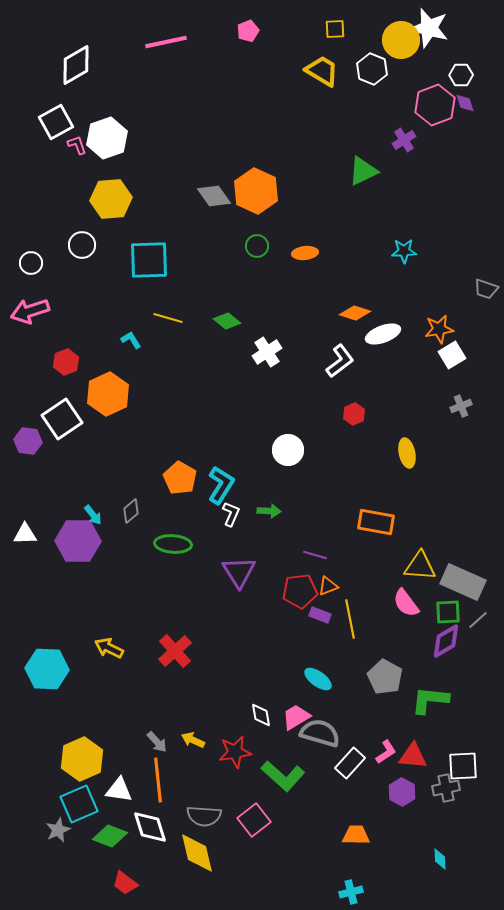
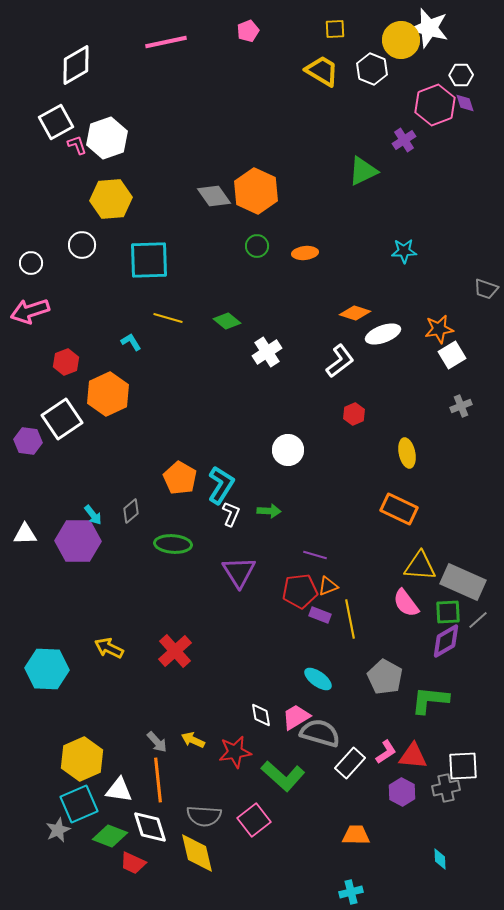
cyan L-shape at (131, 340): moved 2 px down
orange rectangle at (376, 522): moved 23 px right, 13 px up; rotated 15 degrees clockwise
red trapezoid at (125, 883): moved 8 px right, 20 px up; rotated 12 degrees counterclockwise
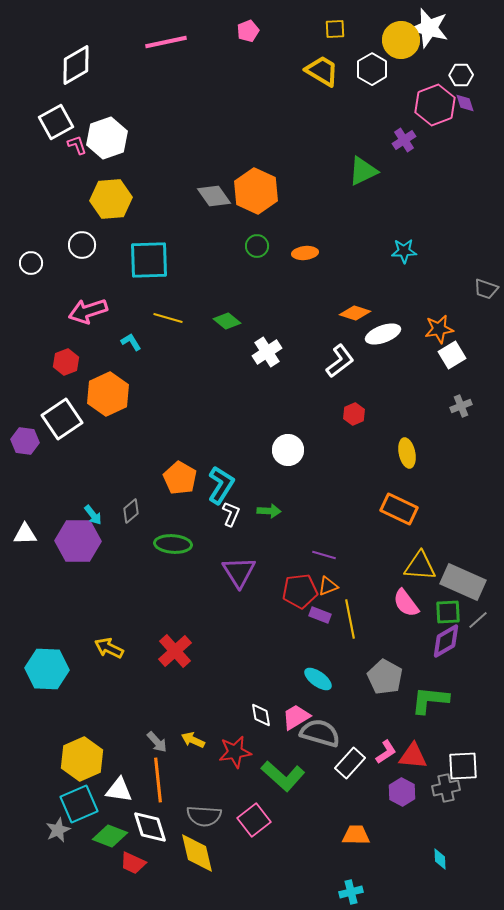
white hexagon at (372, 69): rotated 8 degrees clockwise
pink arrow at (30, 311): moved 58 px right
purple hexagon at (28, 441): moved 3 px left
purple line at (315, 555): moved 9 px right
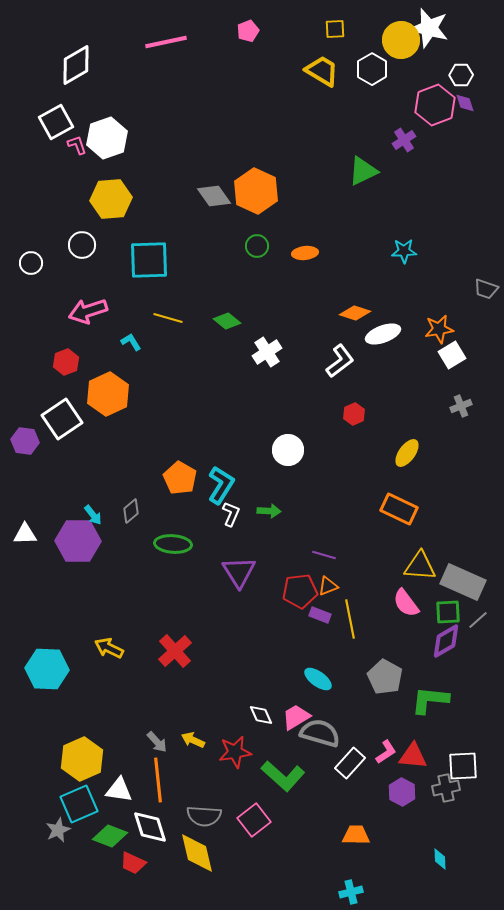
yellow ellipse at (407, 453): rotated 48 degrees clockwise
white diamond at (261, 715): rotated 15 degrees counterclockwise
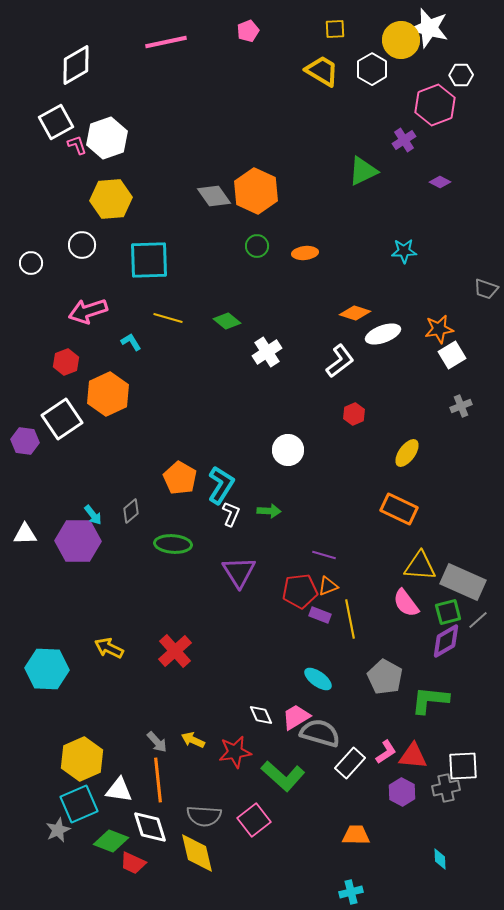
purple diamond at (465, 103): moved 25 px left, 79 px down; rotated 45 degrees counterclockwise
green square at (448, 612): rotated 12 degrees counterclockwise
green diamond at (110, 836): moved 1 px right, 5 px down
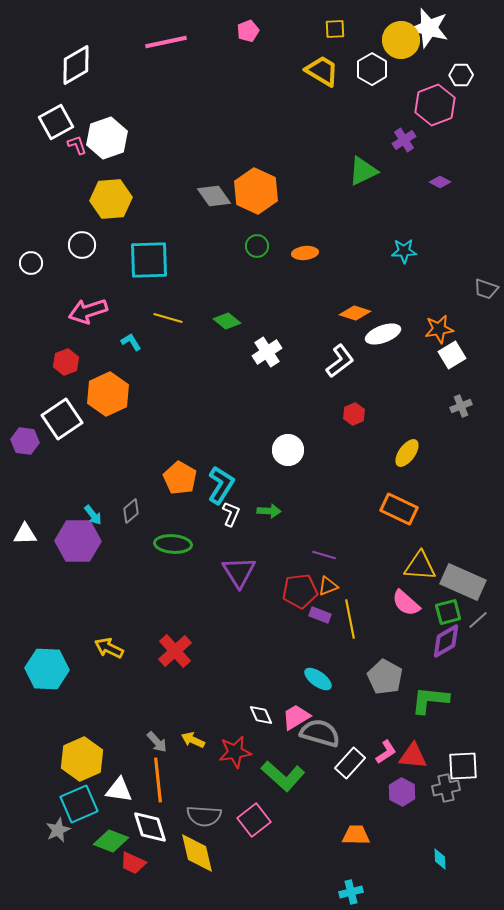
pink semicircle at (406, 603): rotated 12 degrees counterclockwise
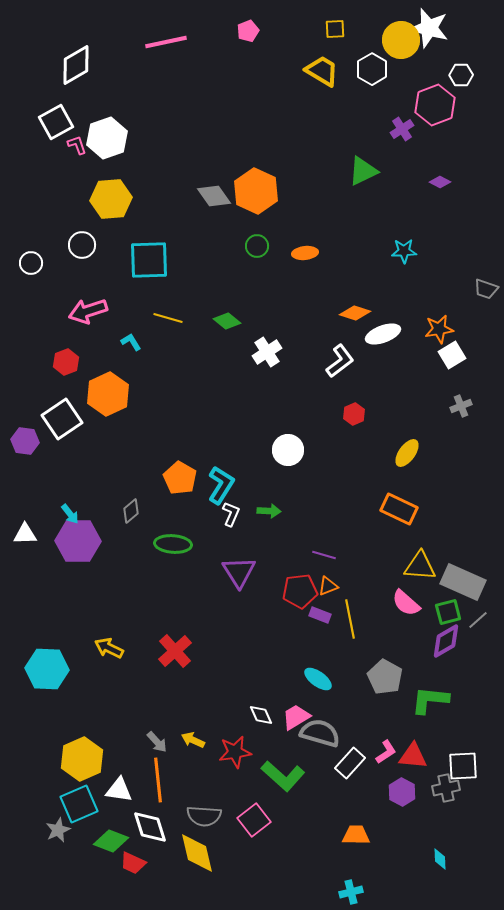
purple cross at (404, 140): moved 2 px left, 11 px up
cyan arrow at (93, 515): moved 23 px left, 1 px up
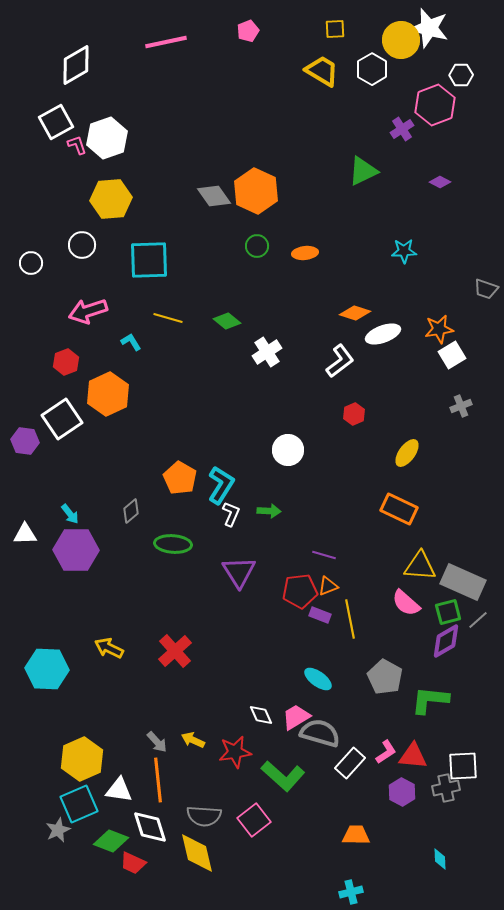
purple hexagon at (78, 541): moved 2 px left, 9 px down
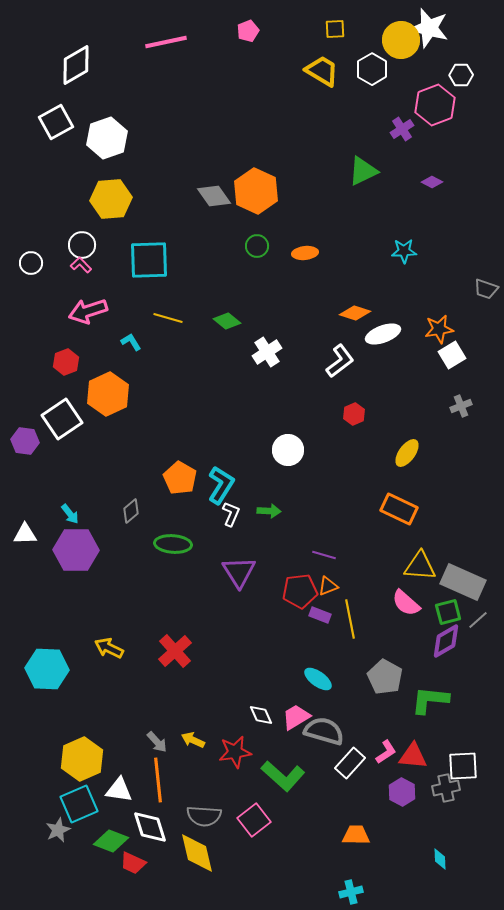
pink L-shape at (77, 145): moved 4 px right, 120 px down; rotated 25 degrees counterclockwise
purple diamond at (440, 182): moved 8 px left
gray semicircle at (320, 733): moved 4 px right, 2 px up
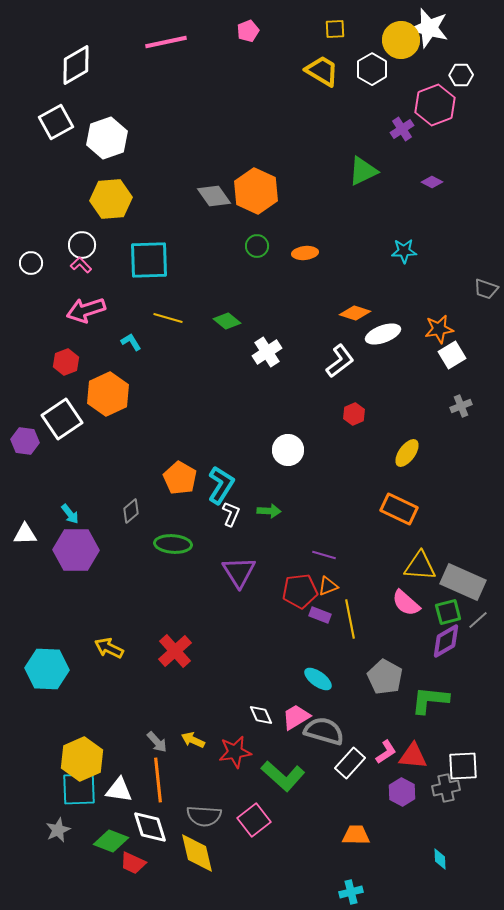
pink arrow at (88, 311): moved 2 px left, 1 px up
cyan square at (79, 804): moved 15 px up; rotated 21 degrees clockwise
